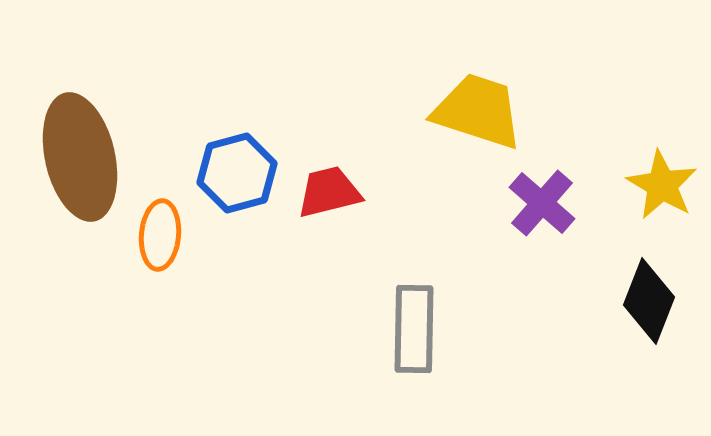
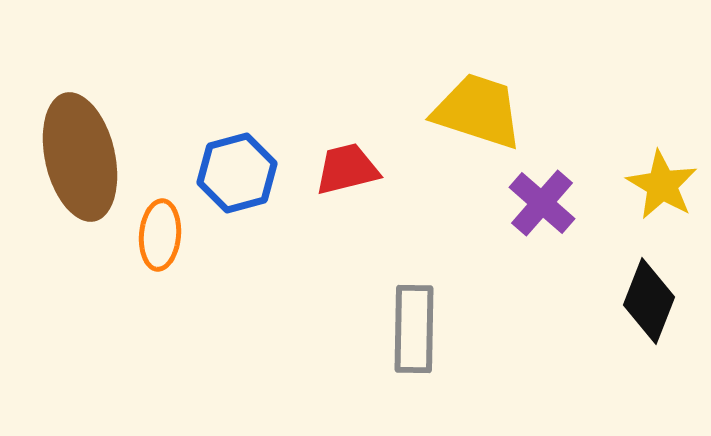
red trapezoid: moved 18 px right, 23 px up
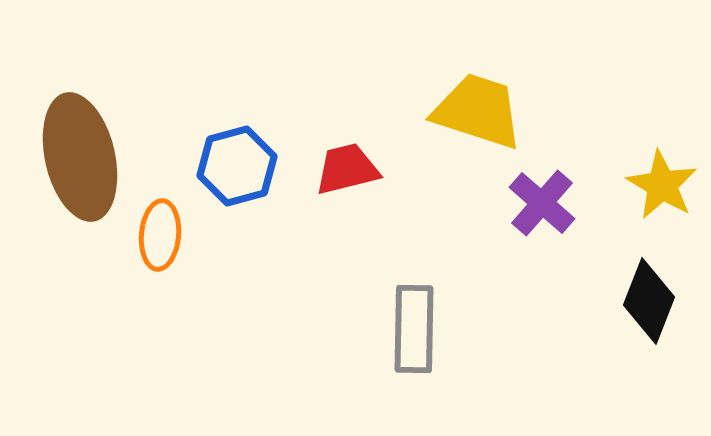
blue hexagon: moved 7 px up
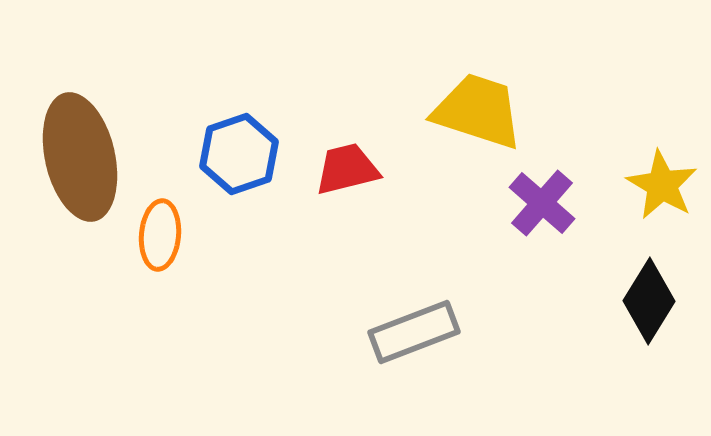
blue hexagon: moved 2 px right, 12 px up; rotated 4 degrees counterclockwise
black diamond: rotated 10 degrees clockwise
gray rectangle: moved 3 px down; rotated 68 degrees clockwise
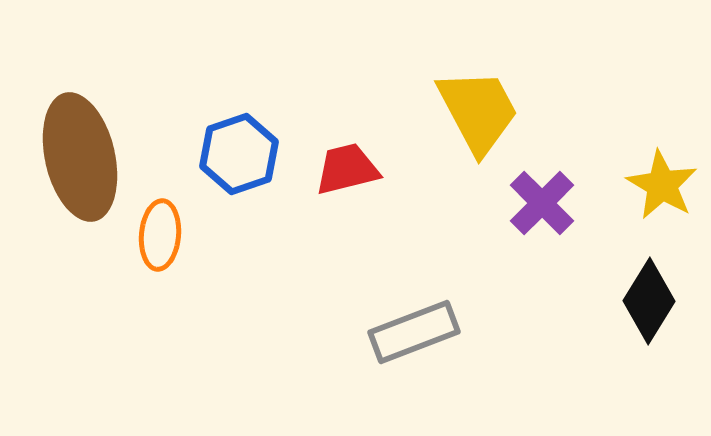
yellow trapezoid: rotated 44 degrees clockwise
purple cross: rotated 4 degrees clockwise
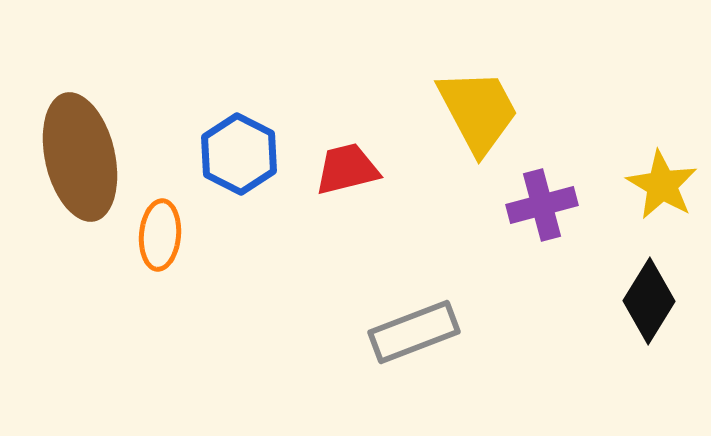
blue hexagon: rotated 14 degrees counterclockwise
purple cross: moved 2 px down; rotated 30 degrees clockwise
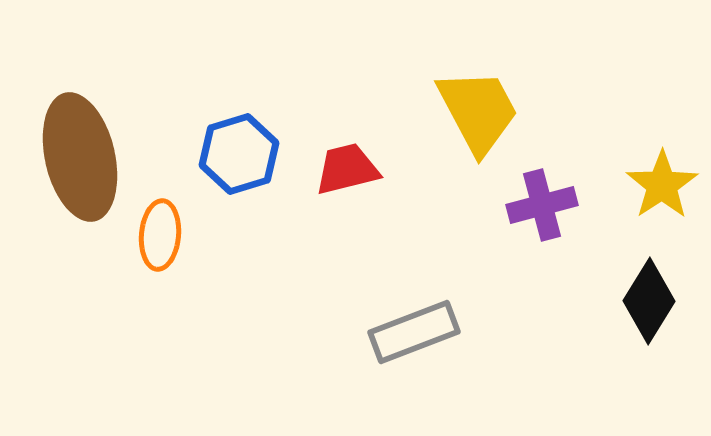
blue hexagon: rotated 16 degrees clockwise
yellow star: rotated 8 degrees clockwise
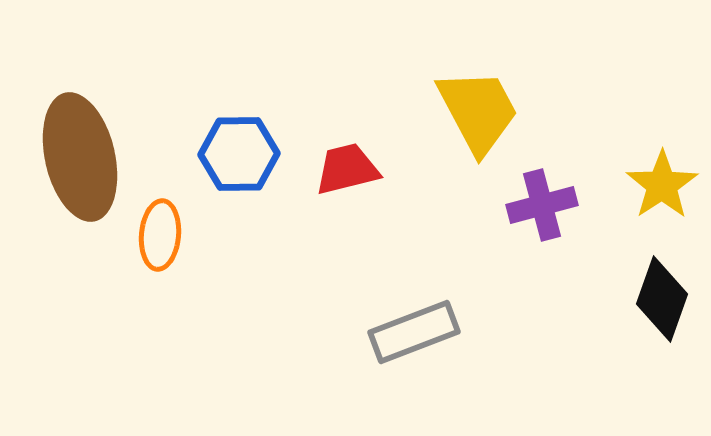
blue hexagon: rotated 16 degrees clockwise
black diamond: moved 13 px right, 2 px up; rotated 12 degrees counterclockwise
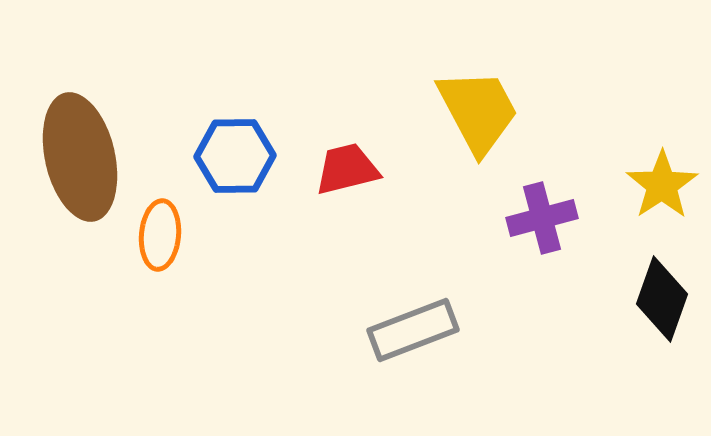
blue hexagon: moved 4 px left, 2 px down
purple cross: moved 13 px down
gray rectangle: moved 1 px left, 2 px up
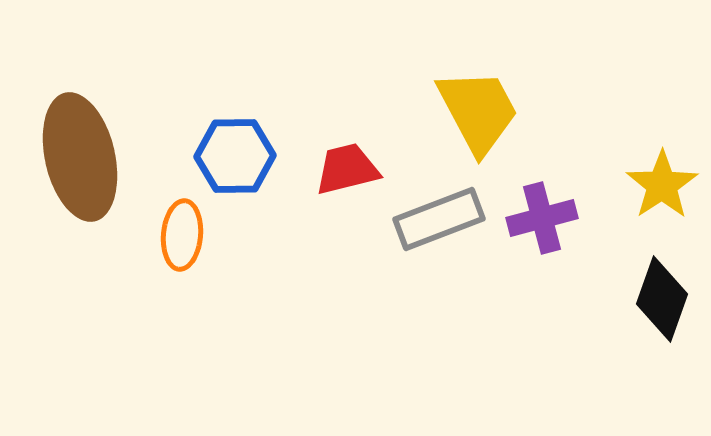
orange ellipse: moved 22 px right
gray rectangle: moved 26 px right, 111 px up
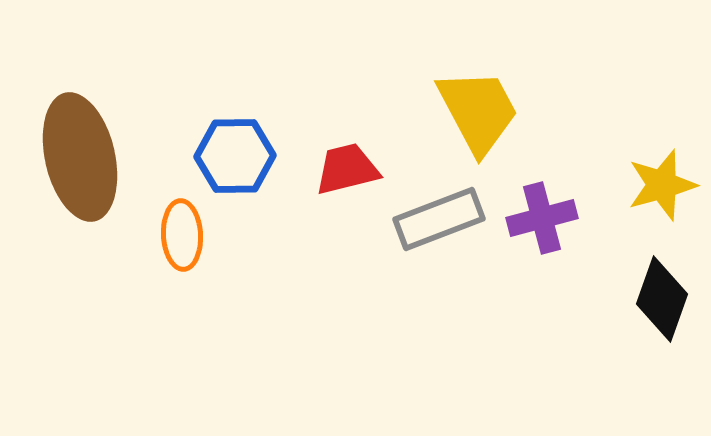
yellow star: rotated 18 degrees clockwise
orange ellipse: rotated 8 degrees counterclockwise
